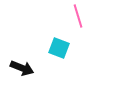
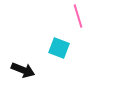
black arrow: moved 1 px right, 2 px down
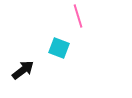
black arrow: rotated 60 degrees counterclockwise
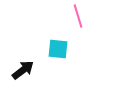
cyan square: moved 1 px left, 1 px down; rotated 15 degrees counterclockwise
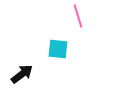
black arrow: moved 1 px left, 4 px down
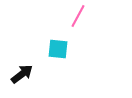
pink line: rotated 45 degrees clockwise
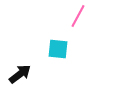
black arrow: moved 2 px left
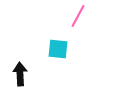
black arrow: rotated 55 degrees counterclockwise
